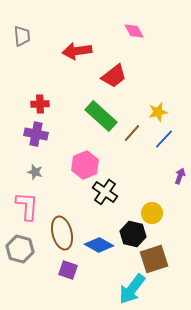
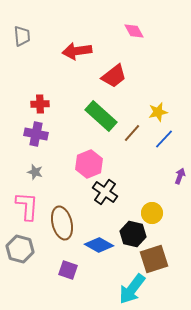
pink hexagon: moved 4 px right, 1 px up
brown ellipse: moved 10 px up
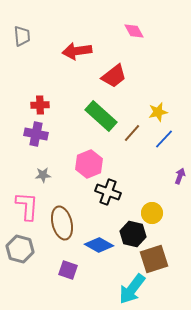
red cross: moved 1 px down
gray star: moved 8 px right, 3 px down; rotated 21 degrees counterclockwise
black cross: moved 3 px right; rotated 15 degrees counterclockwise
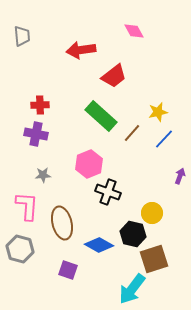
red arrow: moved 4 px right, 1 px up
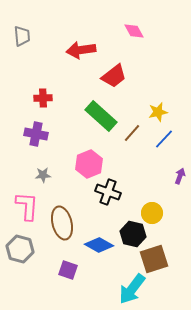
red cross: moved 3 px right, 7 px up
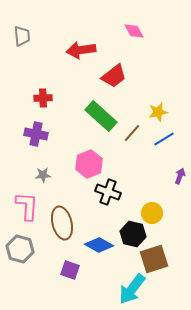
blue line: rotated 15 degrees clockwise
purple square: moved 2 px right
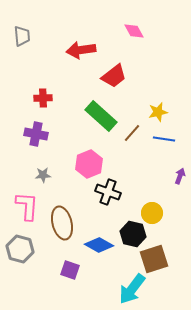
blue line: rotated 40 degrees clockwise
